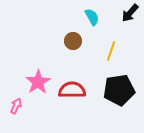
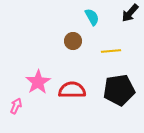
yellow line: rotated 66 degrees clockwise
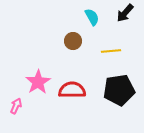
black arrow: moved 5 px left
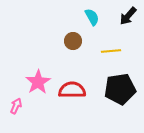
black arrow: moved 3 px right, 3 px down
black pentagon: moved 1 px right, 1 px up
